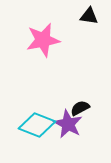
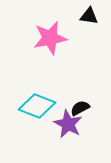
pink star: moved 7 px right, 2 px up
cyan diamond: moved 19 px up
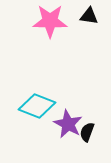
pink star: moved 17 px up; rotated 12 degrees clockwise
black semicircle: moved 7 px right, 24 px down; rotated 42 degrees counterclockwise
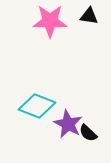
black semicircle: moved 1 px right, 1 px down; rotated 66 degrees counterclockwise
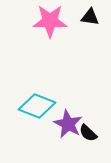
black triangle: moved 1 px right, 1 px down
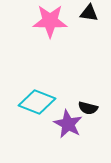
black triangle: moved 1 px left, 4 px up
cyan diamond: moved 4 px up
black semicircle: moved 25 px up; rotated 30 degrees counterclockwise
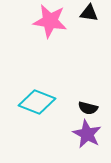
pink star: rotated 8 degrees clockwise
purple star: moved 19 px right, 10 px down
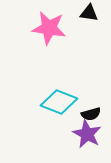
pink star: moved 1 px left, 7 px down
cyan diamond: moved 22 px right
black semicircle: moved 3 px right, 6 px down; rotated 30 degrees counterclockwise
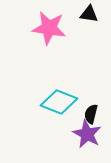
black triangle: moved 1 px down
black semicircle: rotated 120 degrees clockwise
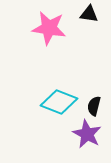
black semicircle: moved 3 px right, 8 px up
